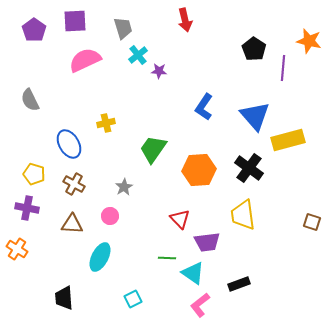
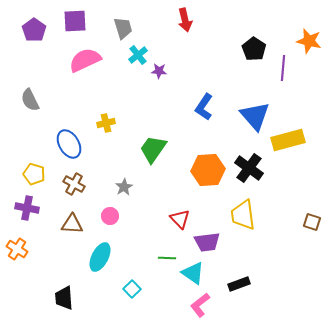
orange hexagon: moved 9 px right
cyan square: moved 1 px left, 10 px up; rotated 18 degrees counterclockwise
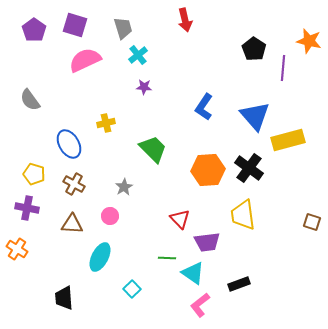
purple square: moved 4 px down; rotated 20 degrees clockwise
purple star: moved 15 px left, 16 px down
gray semicircle: rotated 10 degrees counterclockwise
green trapezoid: rotated 100 degrees clockwise
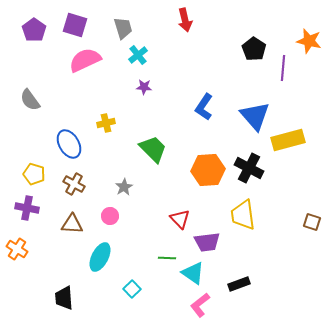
black cross: rotated 8 degrees counterclockwise
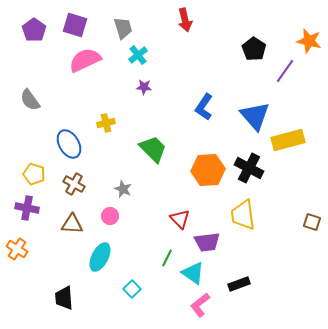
purple line: moved 2 px right, 3 px down; rotated 30 degrees clockwise
gray star: moved 1 px left, 2 px down; rotated 18 degrees counterclockwise
green line: rotated 66 degrees counterclockwise
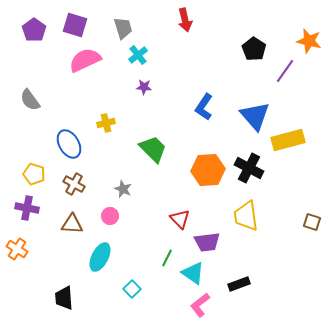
yellow trapezoid: moved 3 px right, 1 px down
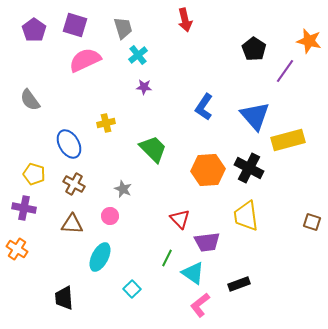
purple cross: moved 3 px left
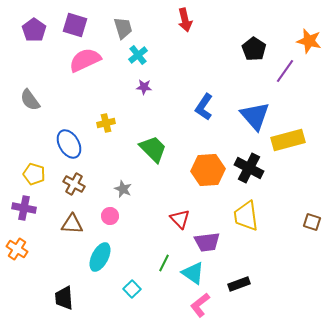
green line: moved 3 px left, 5 px down
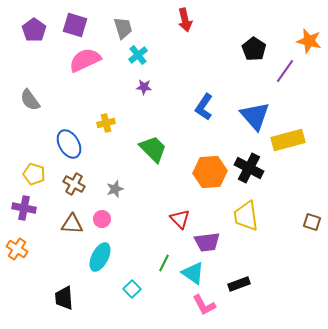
orange hexagon: moved 2 px right, 2 px down
gray star: moved 8 px left; rotated 30 degrees clockwise
pink circle: moved 8 px left, 3 px down
pink L-shape: moved 4 px right; rotated 80 degrees counterclockwise
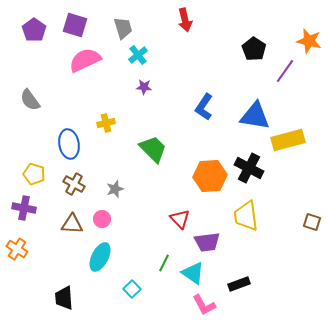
blue triangle: rotated 40 degrees counterclockwise
blue ellipse: rotated 20 degrees clockwise
orange hexagon: moved 4 px down
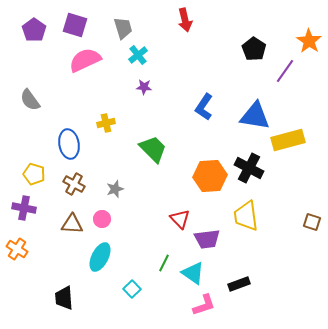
orange star: rotated 20 degrees clockwise
purple trapezoid: moved 3 px up
pink L-shape: rotated 80 degrees counterclockwise
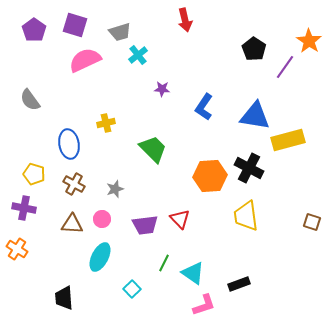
gray trapezoid: moved 3 px left, 4 px down; rotated 90 degrees clockwise
purple line: moved 4 px up
purple star: moved 18 px right, 2 px down
purple trapezoid: moved 62 px left, 14 px up
